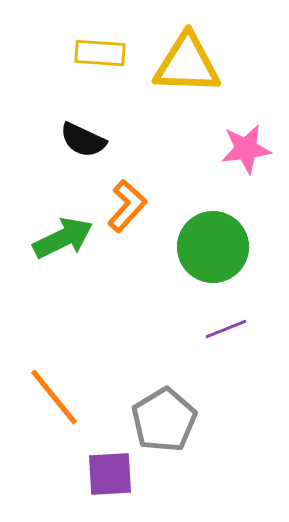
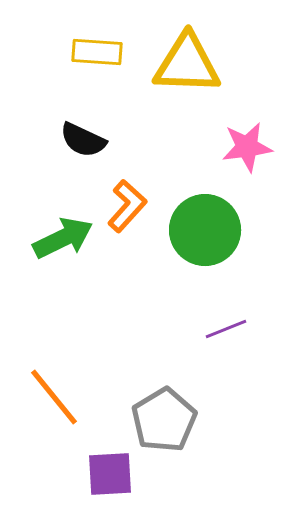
yellow rectangle: moved 3 px left, 1 px up
pink star: moved 1 px right, 2 px up
green circle: moved 8 px left, 17 px up
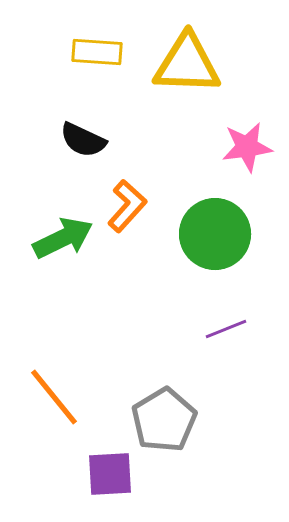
green circle: moved 10 px right, 4 px down
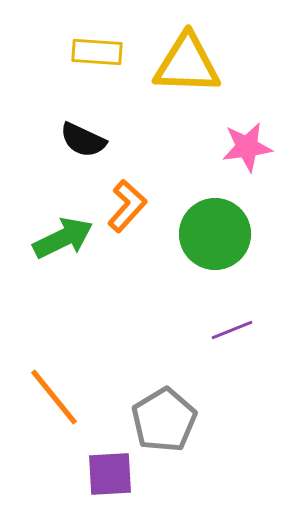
purple line: moved 6 px right, 1 px down
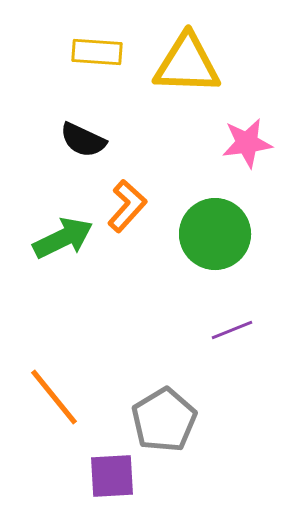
pink star: moved 4 px up
purple square: moved 2 px right, 2 px down
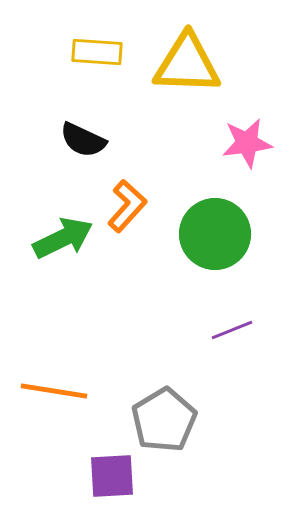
orange line: moved 6 px up; rotated 42 degrees counterclockwise
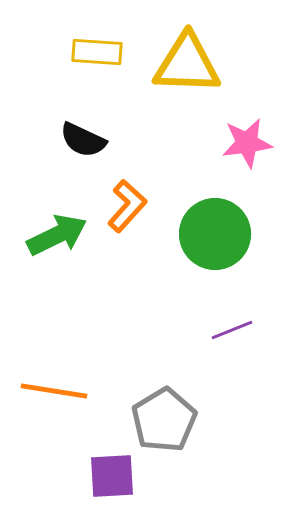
green arrow: moved 6 px left, 3 px up
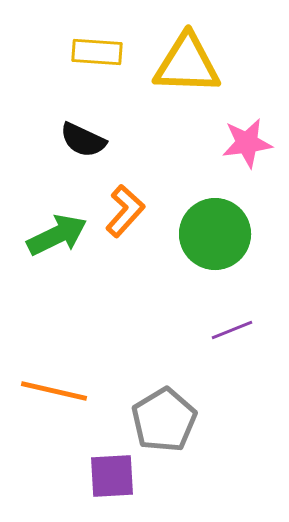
orange L-shape: moved 2 px left, 5 px down
orange line: rotated 4 degrees clockwise
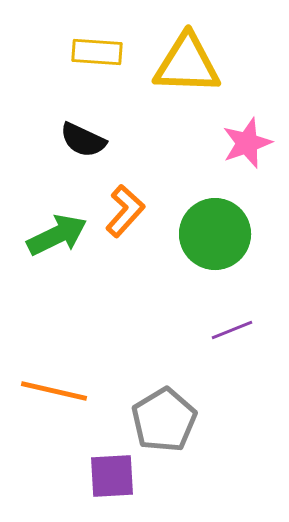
pink star: rotated 12 degrees counterclockwise
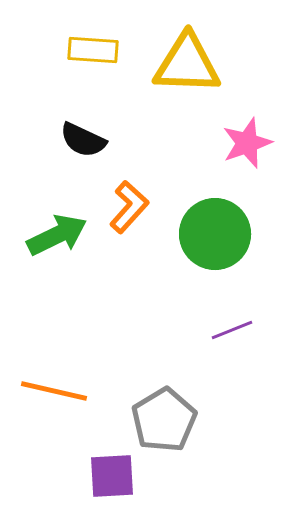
yellow rectangle: moved 4 px left, 2 px up
orange L-shape: moved 4 px right, 4 px up
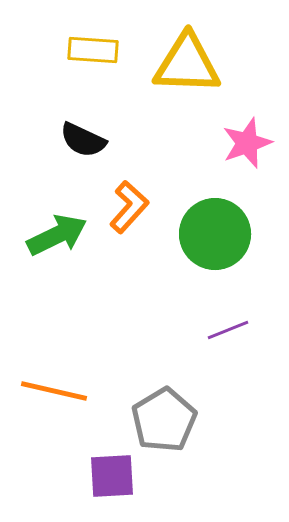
purple line: moved 4 px left
